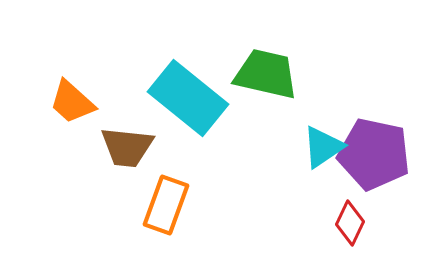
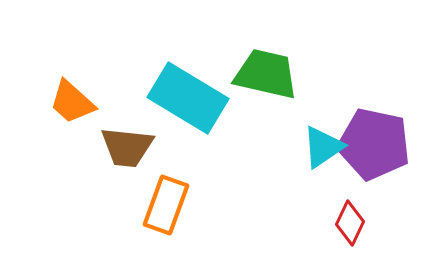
cyan rectangle: rotated 8 degrees counterclockwise
purple pentagon: moved 10 px up
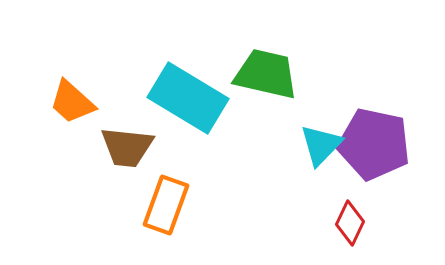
cyan triangle: moved 2 px left, 2 px up; rotated 12 degrees counterclockwise
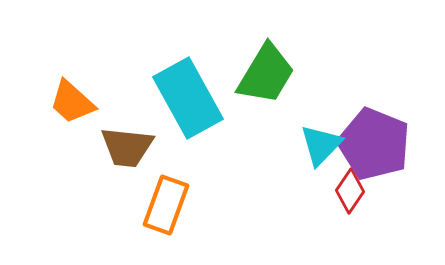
green trapezoid: rotated 108 degrees clockwise
cyan rectangle: rotated 30 degrees clockwise
purple pentagon: rotated 10 degrees clockwise
red diamond: moved 32 px up; rotated 9 degrees clockwise
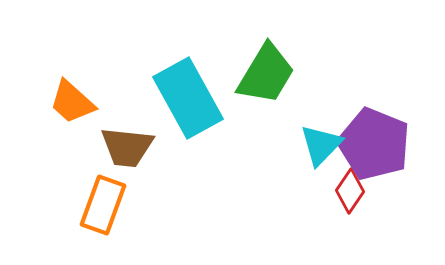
orange rectangle: moved 63 px left
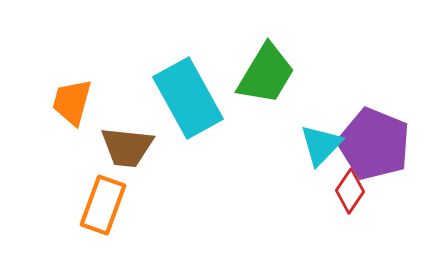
orange trapezoid: rotated 63 degrees clockwise
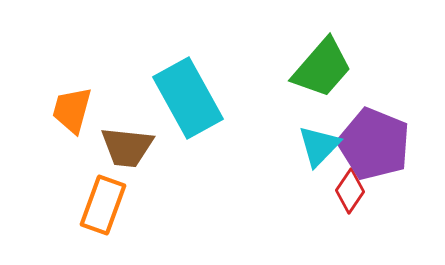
green trapezoid: moved 56 px right, 6 px up; rotated 10 degrees clockwise
orange trapezoid: moved 8 px down
cyan triangle: moved 2 px left, 1 px down
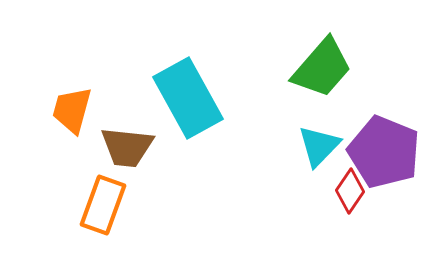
purple pentagon: moved 10 px right, 8 px down
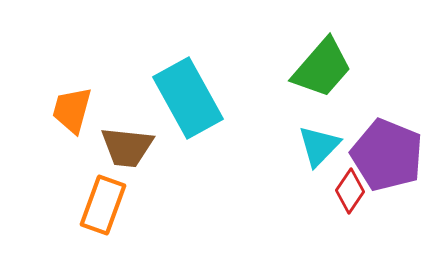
purple pentagon: moved 3 px right, 3 px down
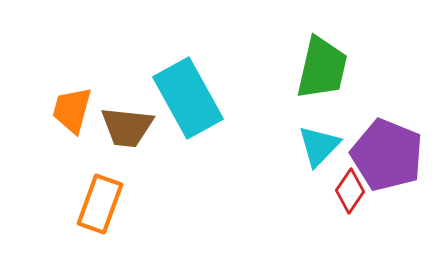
green trapezoid: rotated 28 degrees counterclockwise
brown trapezoid: moved 20 px up
orange rectangle: moved 3 px left, 1 px up
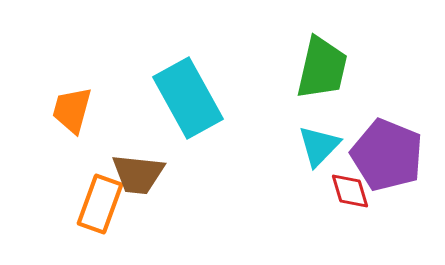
brown trapezoid: moved 11 px right, 47 px down
red diamond: rotated 51 degrees counterclockwise
